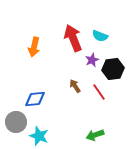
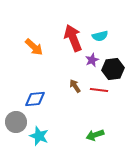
cyan semicircle: rotated 35 degrees counterclockwise
orange arrow: rotated 60 degrees counterclockwise
red line: moved 2 px up; rotated 48 degrees counterclockwise
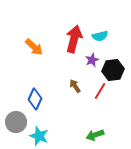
red arrow: moved 1 px right, 1 px down; rotated 36 degrees clockwise
black hexagon: moved 1 px down
red line: moved 1 px right, 1 px down; rotated 66 degrees counterclockwise
blue diamond: rotated 60 degrees counterclockwise
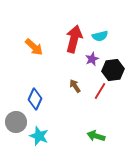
purple star: moved 1 px up
green arrow: moved 1 px right, 1 px down; rotated 36 degrees clockwise
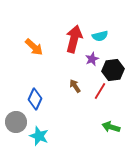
green arrow: moved 15 px right, 9 px up
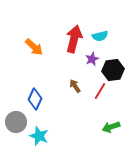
green arrow: rotated 36 degrees counterclockwise
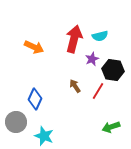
orange arrow: rotated 18 degrees counterclockwise
black hexagon: rotated 15 degrees clockwise
red line: moved 2 px left
cyan star: moved 5 px right
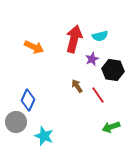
brown arrow: moved 2 px right
red line: moved 4 px down; rotated 66 degrees counterclockwise
blue diamond: moved 7 px left, 1 px down
